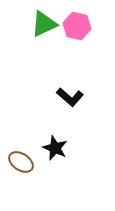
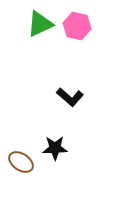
green triangle: moved 4 px left
black star: rotated 25 degrees counterclockwise
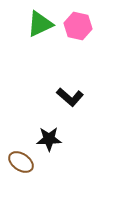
pink hexagon: moved 1 px right
black star: moved 6 px left, 9 px up
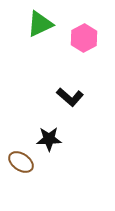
pink hexagon: moved 6 px right, 12 px down; rotated 20 degrees clockwise
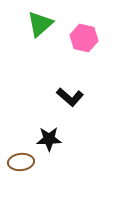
green triangle: rotated 16 degrees counterclockwise
pink hexagon: rotated 20 degrees counterclockwise
brown ellipse: rotated 40 degrees counterclockwise
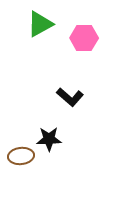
green triangle: rotated 12 degrees clockwise
pink hexagon: rotated 12 degrees counterclockwise
brown ellipse: moved 6 px up
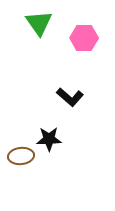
green triangle: moved 1 px left, 1 px up; rotated 36 degrees counterclockwise
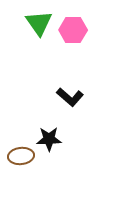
pink hexagon: moved 11 px left, 8 px up
